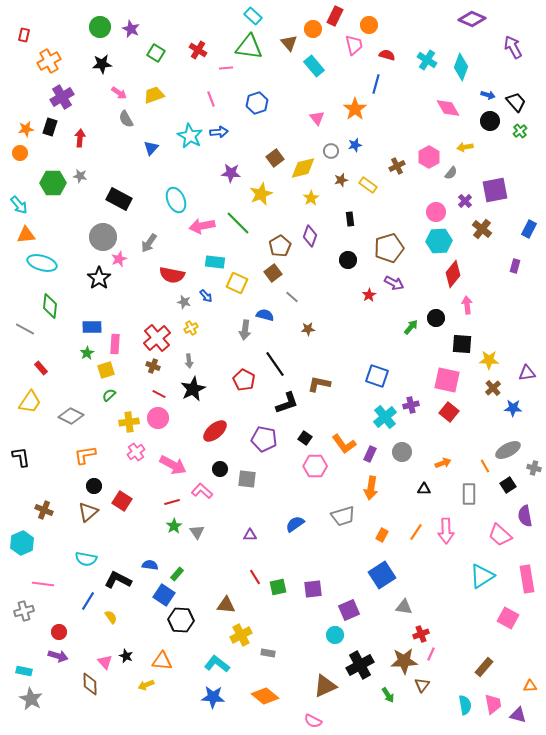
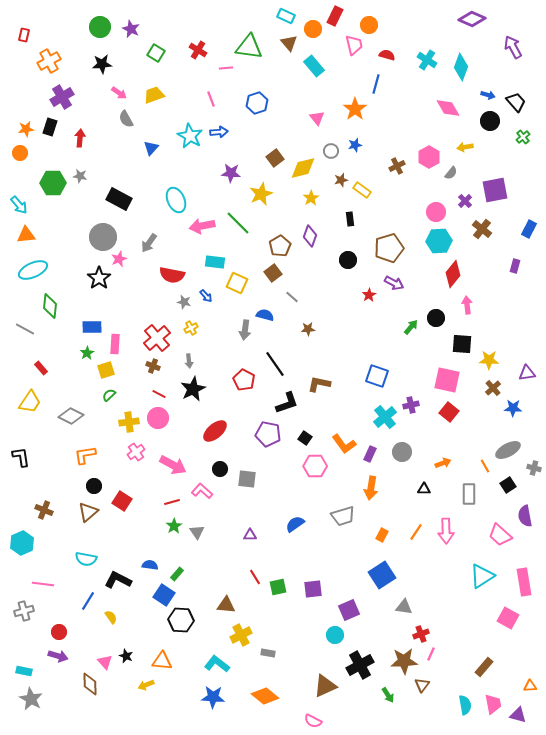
cyan rectangle at (253, 16): moved 33 px right; rotated 18 degrees counterclockwise
green cross at (520, 131): moved 3 px right, 6 px down
yellow rectangle at (368, 185): moved 6 px left, 5 px down
cyan ellipse at (42, 263): moved 9 px left, 7 px down; rotated 40 degrees counterclockwise
purple pentagon at (264, 439): moved 4 px right, 5 px up
pink rectangle at (527, 579): moved 3 px left, 3 px down
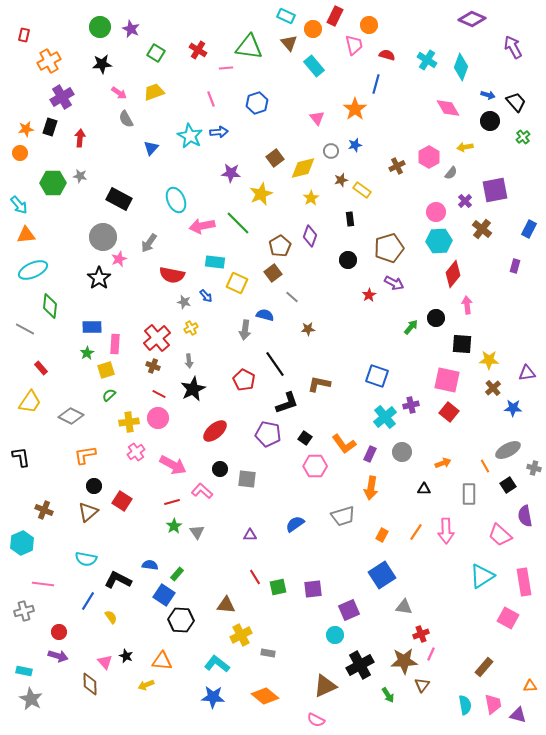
yellow trapezoid at (154, 95): moved 3 px up
pink semicircle at (313, 721): moved 3 px right, 1 px up
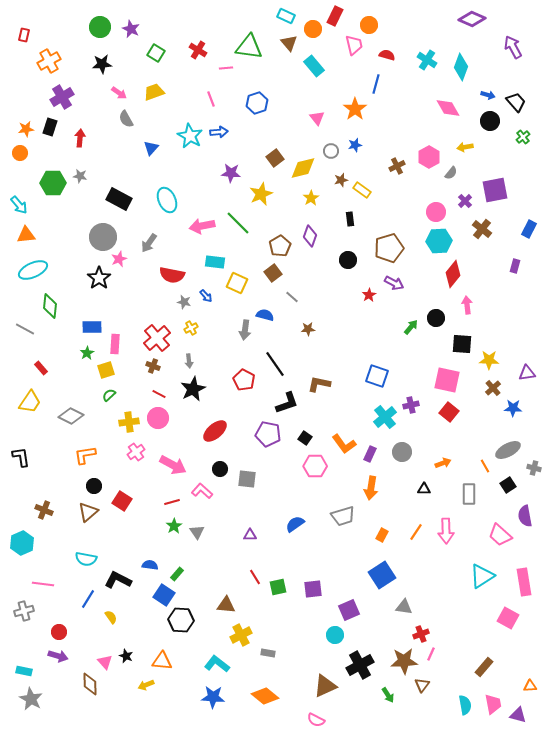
cyan ellipse at (176, 200): moved 9 px left
blue line at (88, 601): moved 2 px up
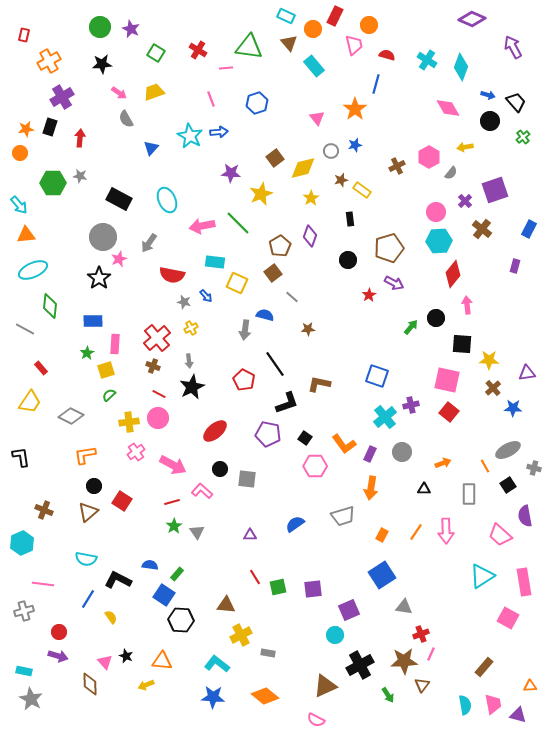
purple square at (495, 190): rotated 8 degrees counterclockwise
blue rectangle at (92, 327): moved 1 px right, 6 px up
black star at (193, 389): moved 1 px left, 2 px up
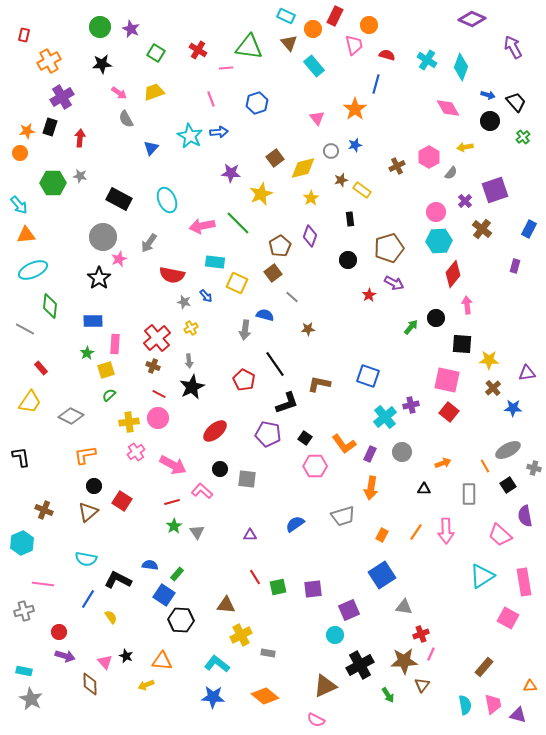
orange star at (26, 129): moved 1 px right, 2 px down
blue square at (377, 376): moved 9 px left
purple arrow at (58, 656): moved 7 px right
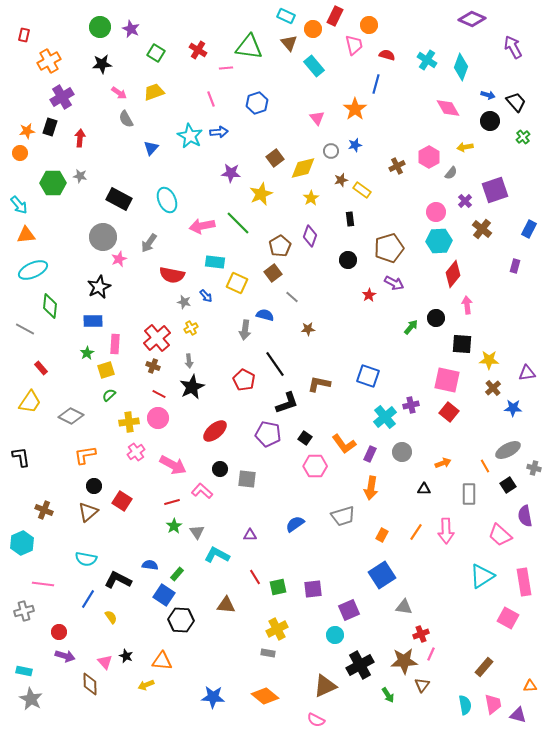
black star at (99, 278): moved 9 px down; rotated 10 degrees clockwise
yellow cross at (241, 635): moved 36 px right, 6 px up
cyan L-shape at (217, 664): moved 109 px up; rotated 10 degrees counterclockwise
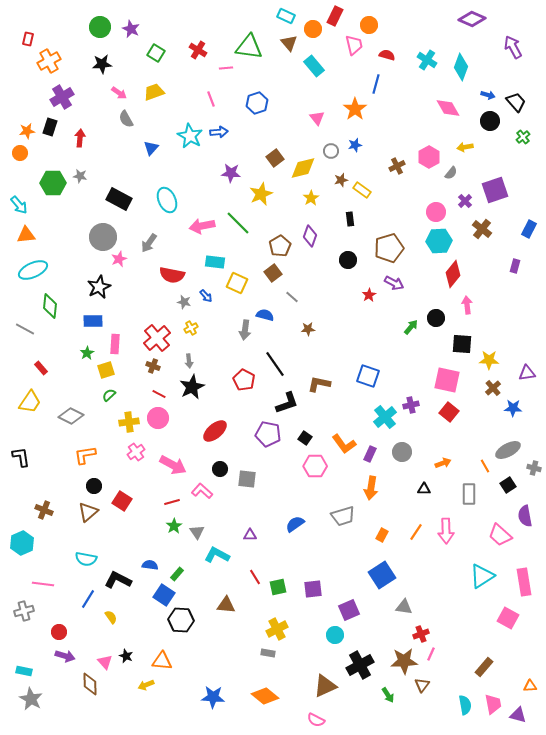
red rectangle at (24, 35): moved 4 px right, 4 px down
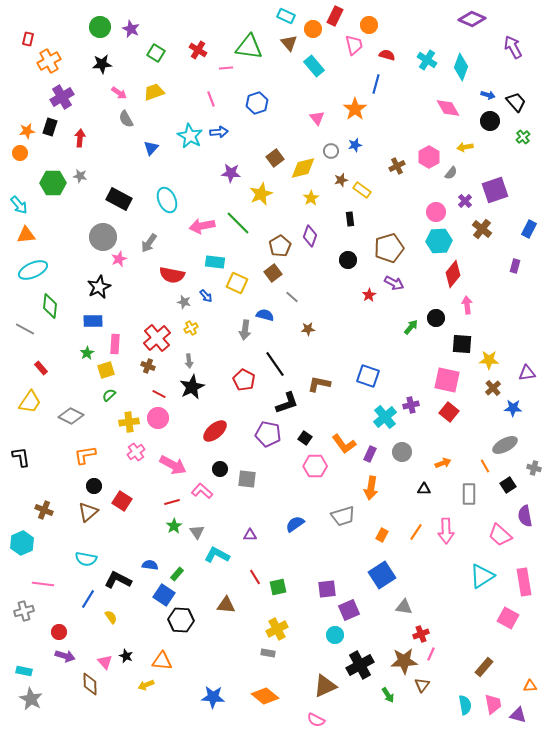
brown cross at (153, 366): moved 5 px left
gray ellipse at (508, 450): moved 3 px left, 5 px up
purple square at (313, 589): moved 14 px right
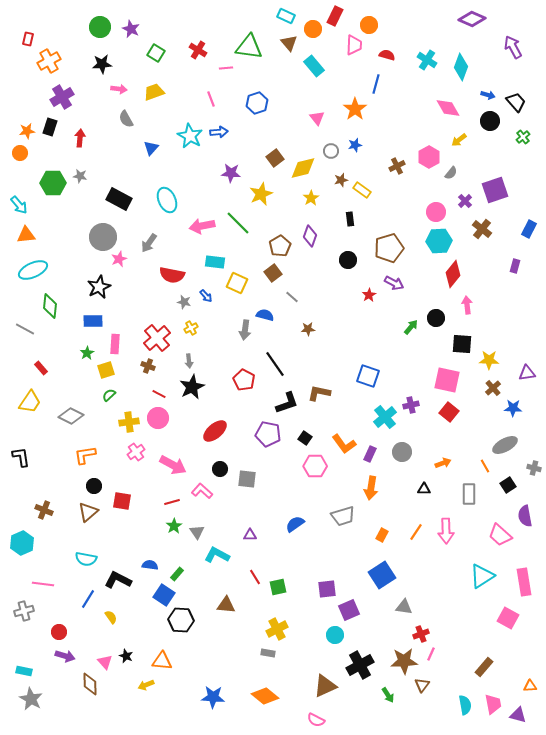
pink trapezoid at (354, 45): rotated 15 degrees clockwise
pink arrow at (119, 93): moved 4 px up; rotated 28 degrees counterclockwise
yellow arrow at (465, 147): moved 6 px left, 7 px up; rotated 28 degrees counterclockwise
brown L-shape at (319, 384): moved 9 px down
red square at (122, 501): rotated 24 degrees counterclockwise
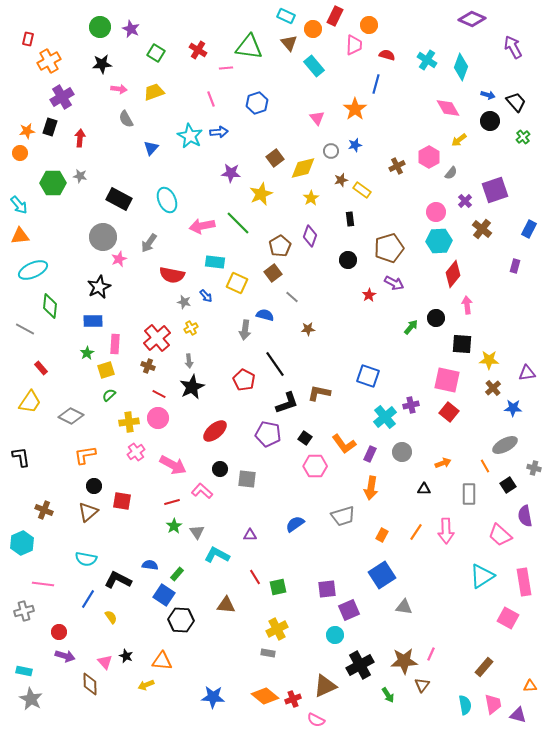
orange triangle at (26, 235): moved 6 px left, 1 px down
red cross at (421, 634): moved 128 px left, 65 px down
